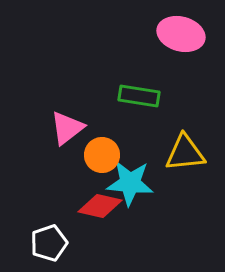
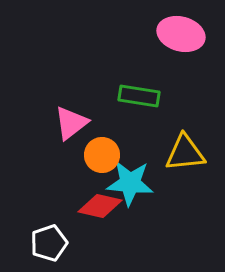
pink triangle: moved 4 px right, 5 px up
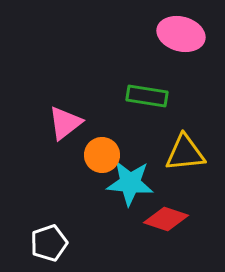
green rectangle: moved 8 px right
pink triangle: moved 6 px left
red diamond: moved 66 px right, 13 px down; rotated 6 degrees clockwise
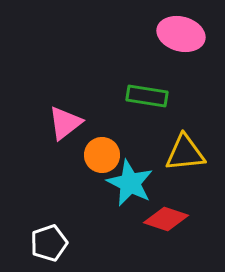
cyan star: rotated 21 degrees clockwise
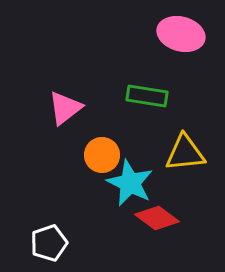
pink triangle: moved 15 px up
red diamond: moved 9 px left, 1 px up; rotated 18 degrees clockwise
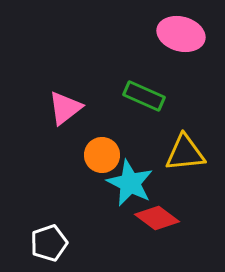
green rectangle: moved 3 px left; rotated 15 degrees clockwise
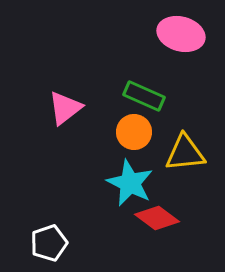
orange circle: moved 32 px right, 23 px up
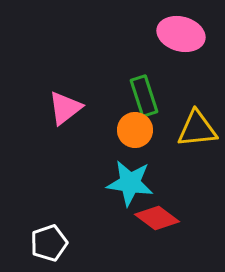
green rectangle: rotated 48 degrees clockwise
orange circle: moved 1 px right, 2 px up
yellow triangle: moved 12 px right, 24 px up
cyan star: rotated 18 degrees counterclockwise
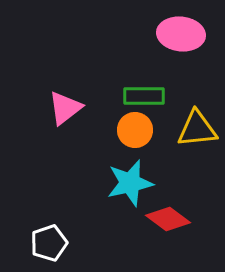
pink ellipse: rotated 9 degrees counterclockwise
green rectangle: rotated 72 degrees counterclockwise
cyan star: rotated 21 degrees counterclockwise
red diamond: moved 11 px right, 1 px down
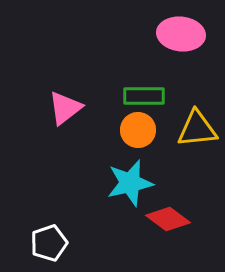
orange circle: moved 3 px right
